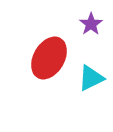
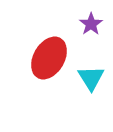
cyan triangle: rotated 36 degrees counterclockwise
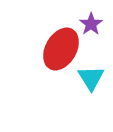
red ellipse: moved 12 px right, 9 px up
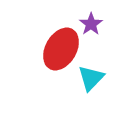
cyan triangle: rotated 16 degrees clockwise
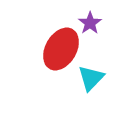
purple star: moved 1 px left, 1 px up
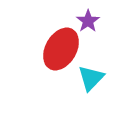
purple star: moved 2 px left, 2 px up
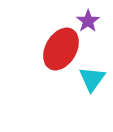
cyan triangle: moved 1 px right, 1 px down; rotated 8 degrees counterclockwise
